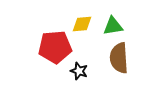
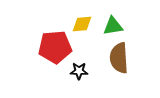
black star: rotated 18 degrees counterclockwise
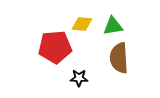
yellow diamond: rotated 10 degrees clockwise
black star: moved 7 px down
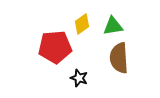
yellow diamond: rotated 40 degrees counterclockwise
black star: rotated 18 degrees clockwise
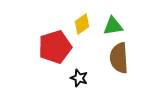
red pentagon: rotated 12 degrees counterclockwise
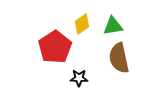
red pentagon: rotated 16 degrees counterclockwise
brown semicircle: rotated 8 degrees counterclockwise
black star: rotated 18 degrees counterclockwise
